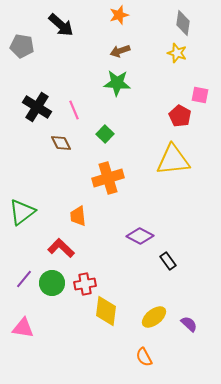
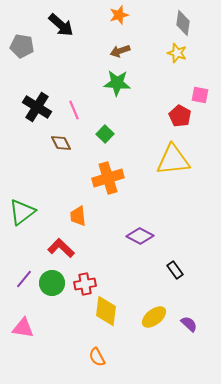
black rectangle: moved 7 px right, 9 px down
orange semicircle: moved 47 px left
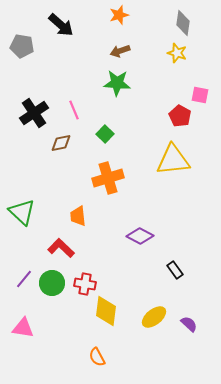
black cross: moved 3 px left, 6 px down; rotated 24 degrees clockwise
brown diamond: rotated 75 degrees counterclockwise
green triangle: rotated 40 degrees counterclockwise
red cross: rotated 20 degrees clockwise
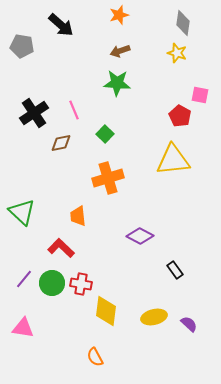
red cross: moved 4 px left
yellow ellipse: rotated 25 degrees clockwise
orange semicircle: moved 2 px left
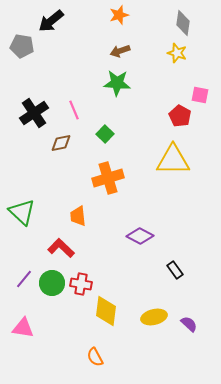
black arrow: moved 10 px left, 4 px up; rotated 100 degrees clockwise
yellow triangle: rotated 6 degrees clockwise
